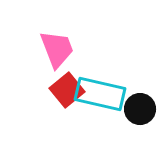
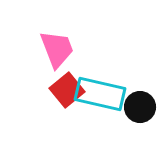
black circle: moved 2 px up
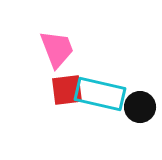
red square: rotated 32 degrees clockwise
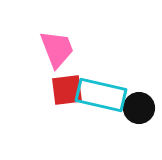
cyan rectangle: moved 1 px right, 1 px down
black circle: moved 1 px left, 1 px down
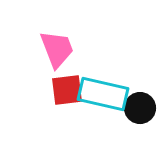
cyan rectangle: moved 2 px right, 1 px up
black circle: moved 1 px right
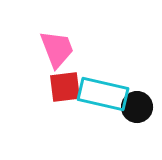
red square: moved 2 px left, 3 px up
black circle: moved 3 px left, 1 px up
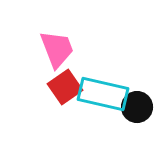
red square: rotated 28 degrees counterclockwise
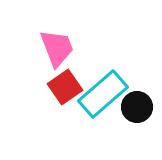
pink trapezoid: moved 1 px up
cyan rectangle: rotated 54 degrees counterclockwise
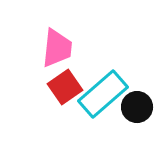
pink trapezoid: rotated 27 degrees clockwise
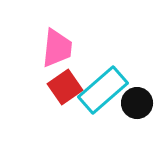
cyan rectangle: moved 4 px up
black circle: moved 4 px up
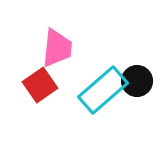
red square: moved 25 px left, 2 px up
black circle: moved 22 px up
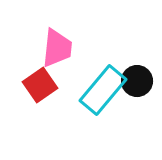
cyan rectangle: rotated 9 degrees counterclockwise
